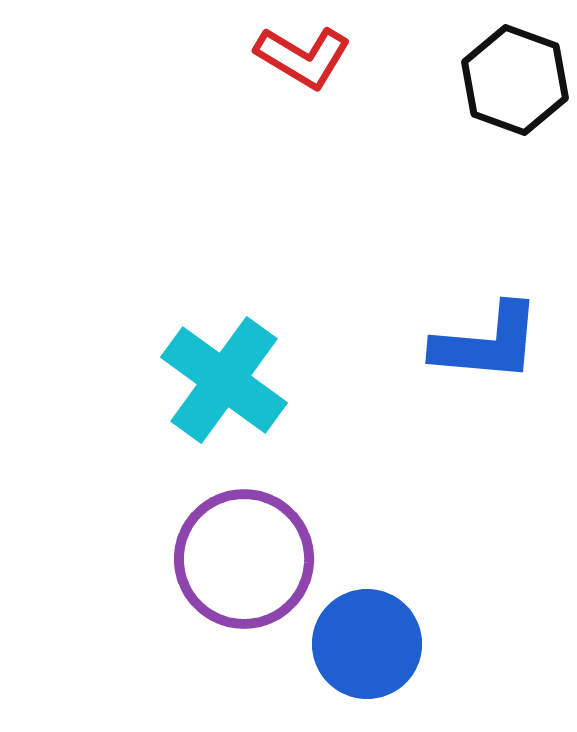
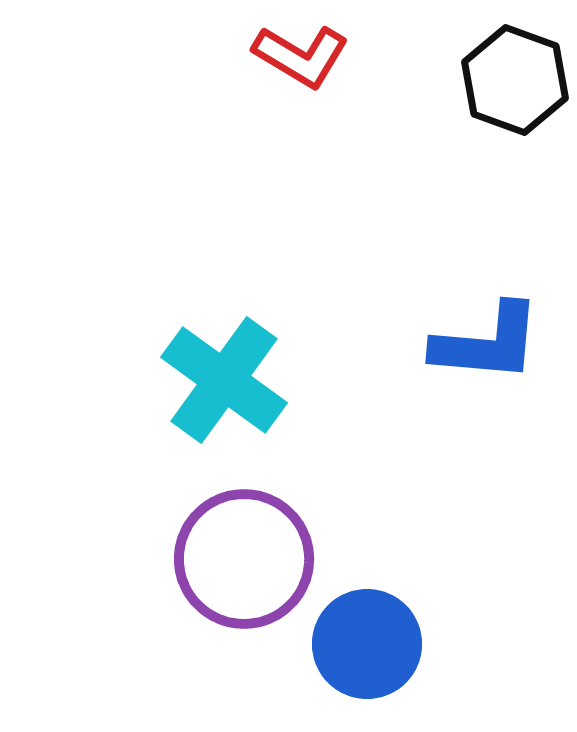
red L-shape: moved 2 px left, 1 px up
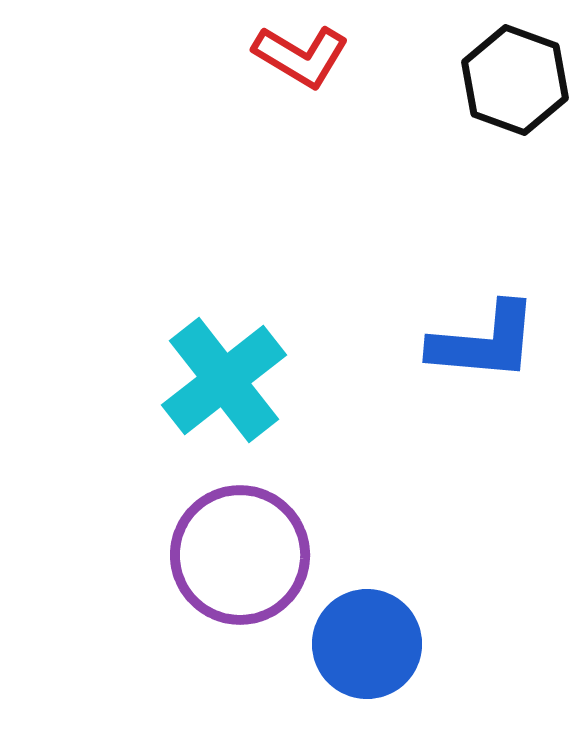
blue L-shape: moved 3 px left, 1 px up
cyan cross: rotated 16 degrees clockwise
purple circle: moved 4 px left, 4 px up
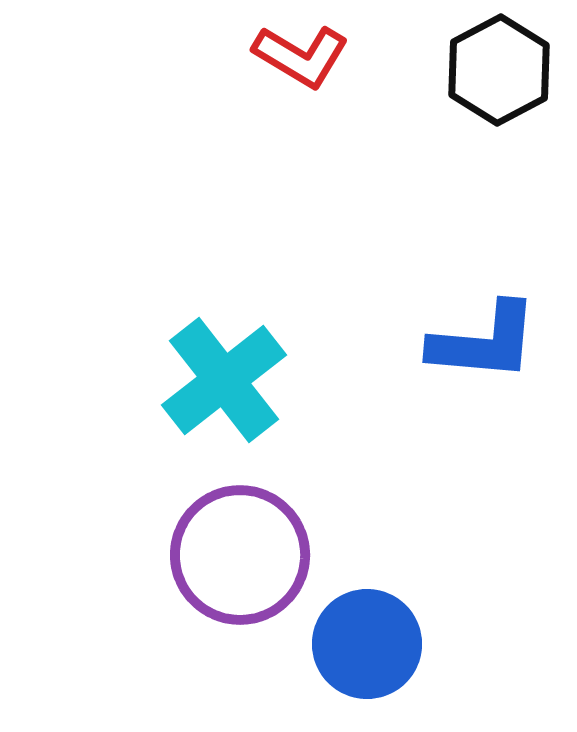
black hexagon: moved 16 px left, 10 px up; rotated 12 degrees clockwise
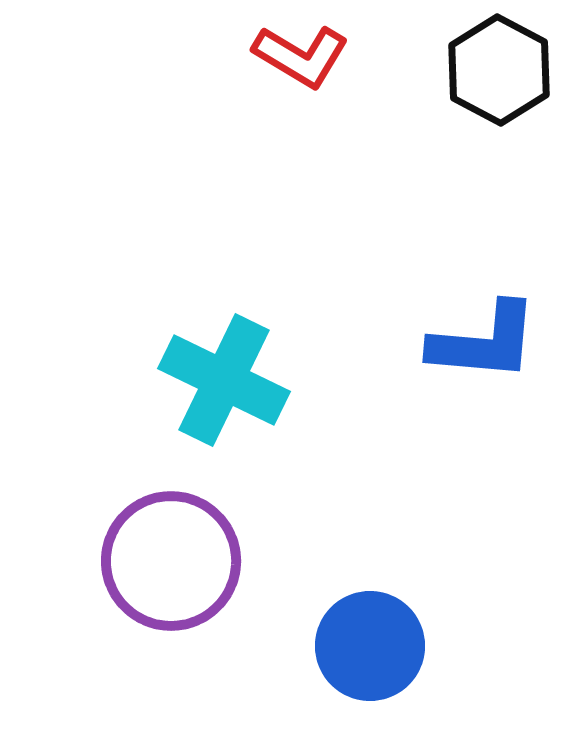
black hexagon: rotated 4 degrees counterclockwise
cyan cross: rotated 26 degrees counterclockwise
purple circle: moved 69 px left, 6 px down
blue circle: moved 3 px right, 2 px down
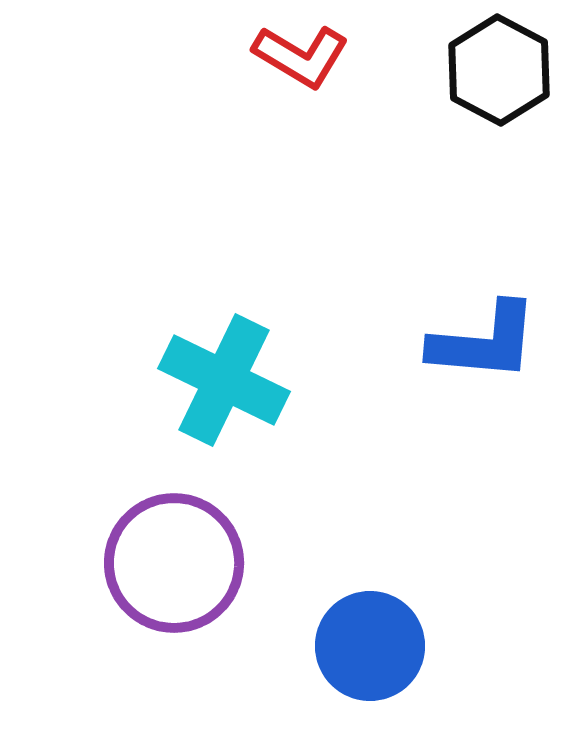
purple circle: moved 3 px right, 2 px down
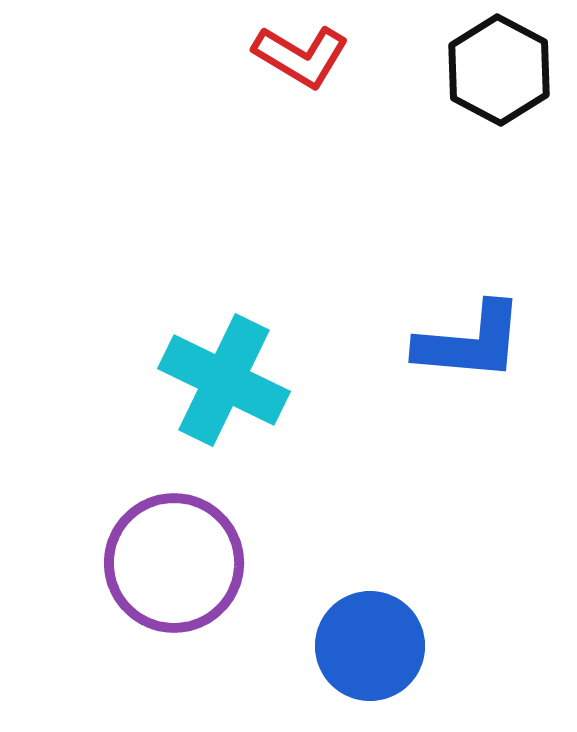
blue L-shape: moved 14 px left
